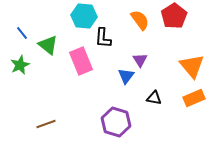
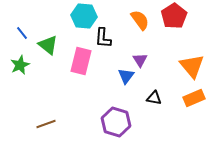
pink rectangle: rotated 36 degrees clockwise
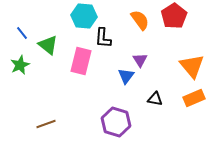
black triangle: moved 1 px right, 1 px down
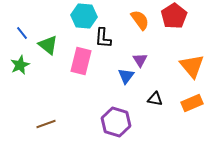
orange rectangle: moved 2 px left, 5 px down
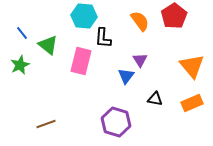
orange semicircle: moved 1 px down
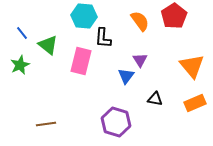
orange rectangle: moved 3 px right
brown line: rotated 12 degrees clockwise
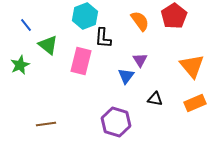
cyan hexagon: moved 1 px right; rotated 25 degrees counterclockwise
blue line: moved 4 px right, 8 px up
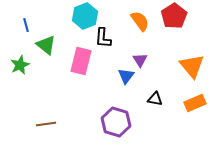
blue line: rotated 24 degrees clockwise
green triangle: moved 2 px left
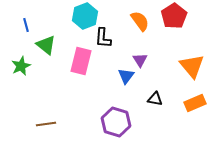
green star: moved 1 px right, 1 px down
